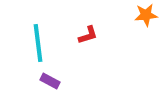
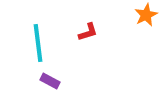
orange star: rotated 20 degrees counterclockwise
red L-shape: moved 3 px up
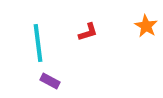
orange star: moved 11 px down; rotated 15 degrees counterclockwise
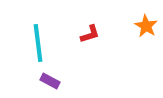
red L-shape: moved 2 px right, 2 px down
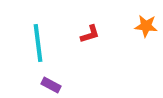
orange star: rotated 25 degrees counterclockwise
purple rectangle: moved 1 px right, 4 px down
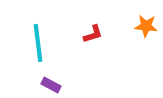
red L-shape: moved 3 px right
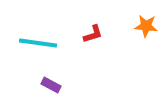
cyan line: rotated 75 degrees counterclockwise
